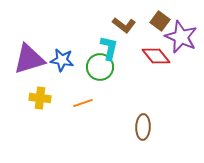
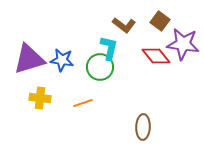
purple star: moved 2 px right, 7 px down; rotated 16 degrees counterclockwise
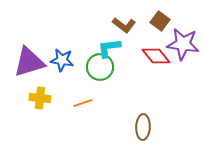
cyan L-shape: rotated 110 degrees counterclockwise
purple triangle: moved 3 px down
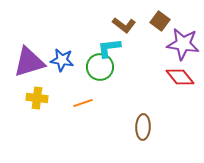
red diamond: moved 24 px right, 21 px down
yellow cross: moved 3 px left
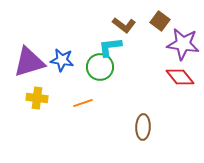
cyan L-shape: moved 1 px right, 1 px up
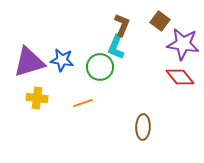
brown L-shape: moved 2 px left; rotated 105 degrees counterclockwise
cyan L-shape: moved 6 px right; rotated 60 degrees counterclockwise
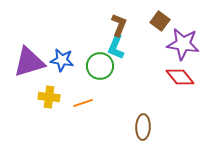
brown L-shape: moved 3 px left
green circle: moved 1 px up
yellow cross: moved 12 px right, 1 px up
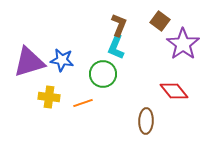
purple star: rotated 28 degrees clockwise
green circle: moved 3 px right, 8 px down
red diamond: moved 6 px left, 14 px down
brown ellipse: moved 3 px right, 6 px up
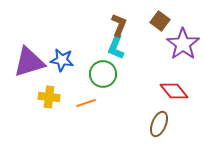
orange line: moved 3 px right
brown ellipse: moved 13 px right, 3 px down; rotated 20 degrees clockwise
